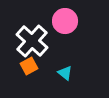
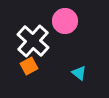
white cross: moved 1 px right
cyan triangle: moved 14 px right
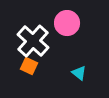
pink circle: moved 2 px right, 2 px down
orange square: rotated 36 degrees counterclockwise
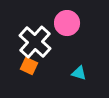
white cross: moved 2 px right, 1 px down
cyan triangle: rotated 21 degrees counterclockwise
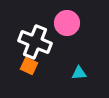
white cross: rotated 20 degrees counterclockwise
cyan triangle: rotated 21 degrees counterclockwise
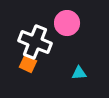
orange square: moved 1 px left, 2 px up
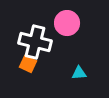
white cross: rotated 8 degrees counterclockwise
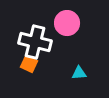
orange square: moved 1 px right
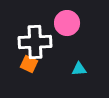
white cross: rotated 16 degrees counterclockwise
cyan triangle: moved 4 px up
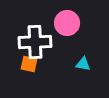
orange square: rotated 12 degrees counterclockwise
cyan triangle: moved 4 px right, 5 px up; rotated 14 degrees clockwise
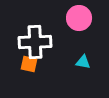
pink circle: moved 12 px right, 5 px up
cyan triangle: moved 2 px up
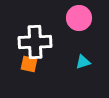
cyan triangle: rotated 28 degrees counterclockwise
